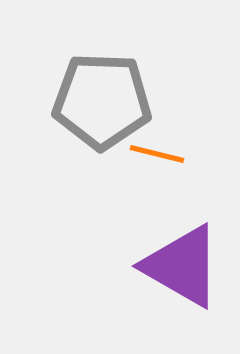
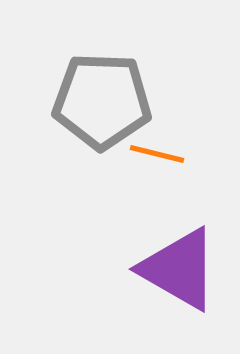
purple triangle: moved 3 px left, 3 px down
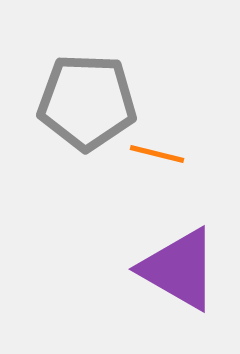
gray pentagon: moved 15 px left, 1 px down
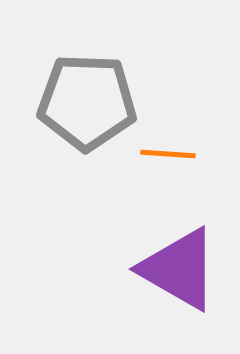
orange line: moved 11 px right; rotated 10 degrees counterclockwise
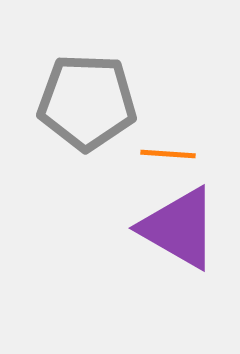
purple triangle: moved 41 px up
